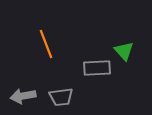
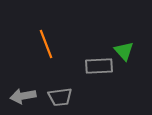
gray rectangle: moved 2 px right, 2 px up
gray trapezoid: moved 1 px left
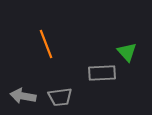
green triangle: moved 3 px right, 1 px down
gray rectangle: moved 3 px right, 7 px down
gray arrow: rotated 20 degrees clockwise
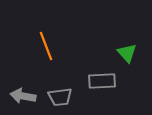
orange line: moved 2 px down
green triangle: moved 1 px down
gray rectangle: moved 8 px down
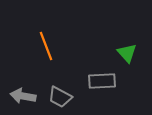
gray trapezoid: rotated 35 degrees clockwise
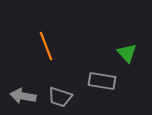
gray rectangle: rotated 12 degrees clockwise
gray trapezoid: rotated 10 degrees counterclockwise
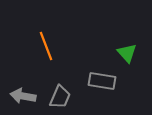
gray trapezoid: rotated 85 degrees counterclockwise
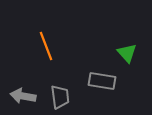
gray trapezoid: rotated 30 degrees counterclockwise
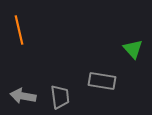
orange line: moved 27 px left, 16 px up; rotated 8 degrees clockwise
green triangle: moved 6 px right, 4 px up
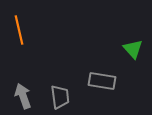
gray arrow: rotated 60 degrees clockwise
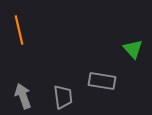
gray trapezoid: moved 3 px right
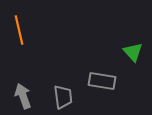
green triangle: moved 3 px down
